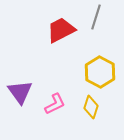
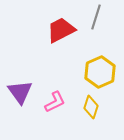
yellow hexagon: rotated 8 degrees clockwise
pink L-shape: moved 2 px up
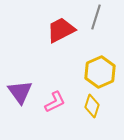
yellow diamond: moved 1 px right, 1 px up
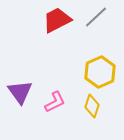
gray line: rotated 30 degrees clockwise
red trapezoid: moved 4 px left, 10 px up
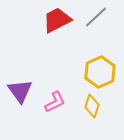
purple triangle: moved 1 px up
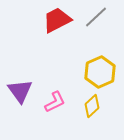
yellow diamond: rotated 30 degrees clockwise
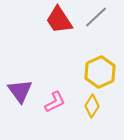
red trapezoid: moved 2 px right; rotated 96 degrees counterclockwise
yellow diamond: rotated 15 degrees counterclockwise
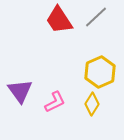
yellow diamond: moved 2 px up
